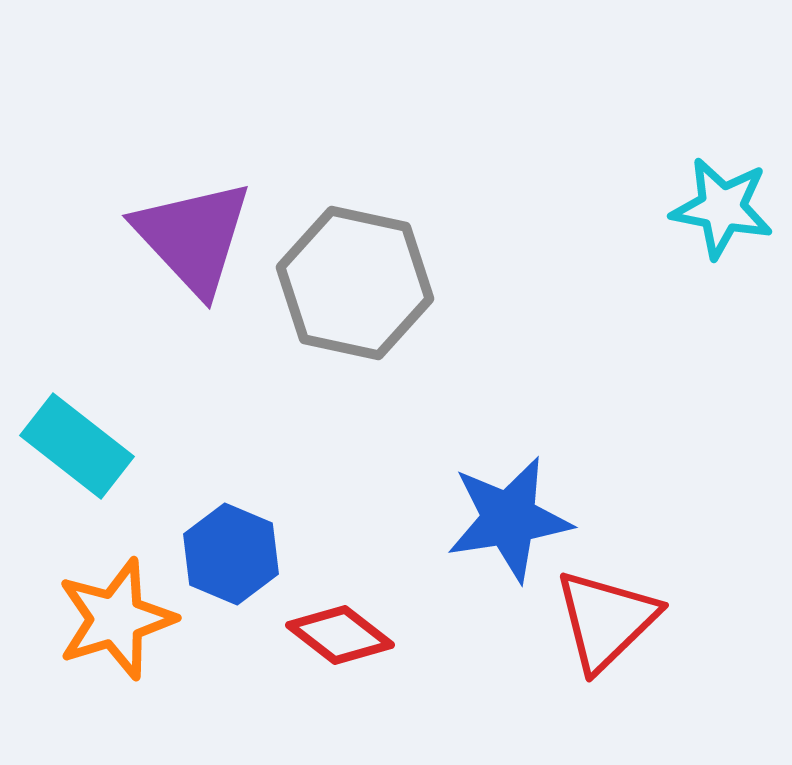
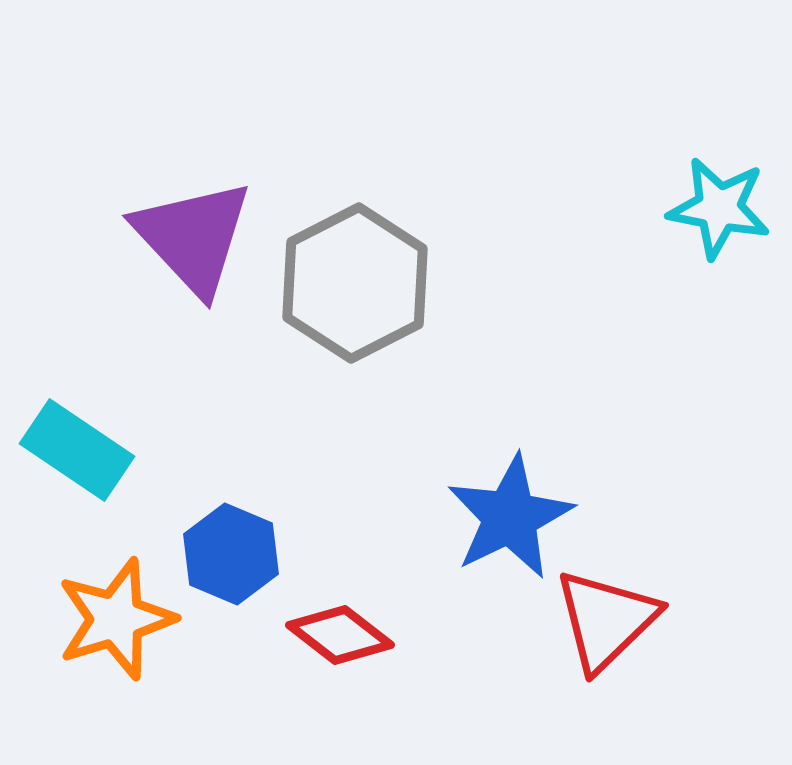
cyan star: moved 3 px left
gray hexagon: rotated 21 degrees clockwise
cyan rectangle: moved 4 px down; rotated 4 degrees counterclockwise
blue star: moved 1 px right, 2 px up; rotated 17 degrees counterclockwise
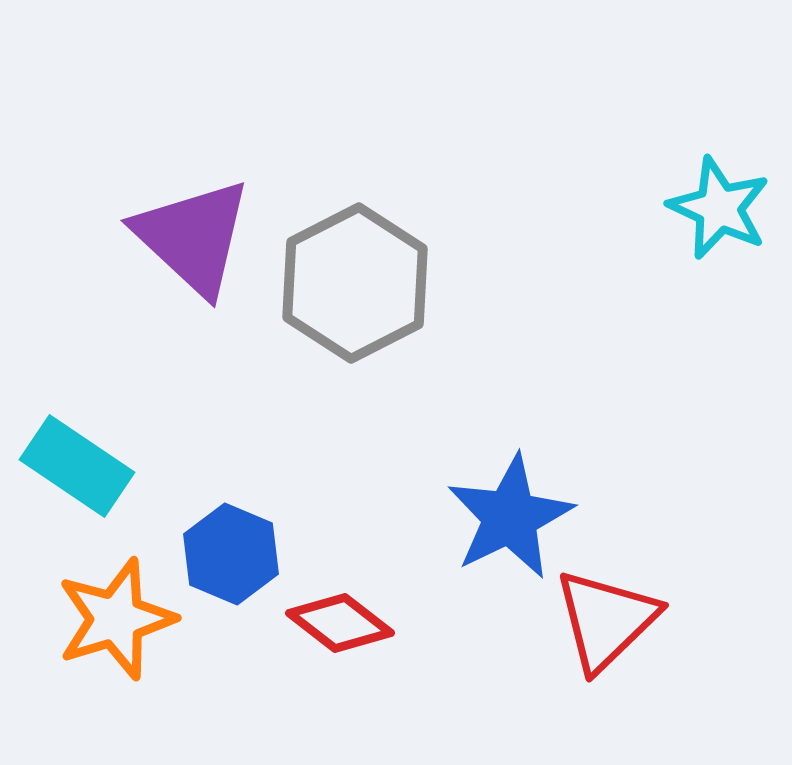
cyan star: rotated 14 degrees clockwise
purple triangle: rotated 4 degrees counterclockwise
cyan rectangle: moved 16 px down
red diamond: moved 12 px up
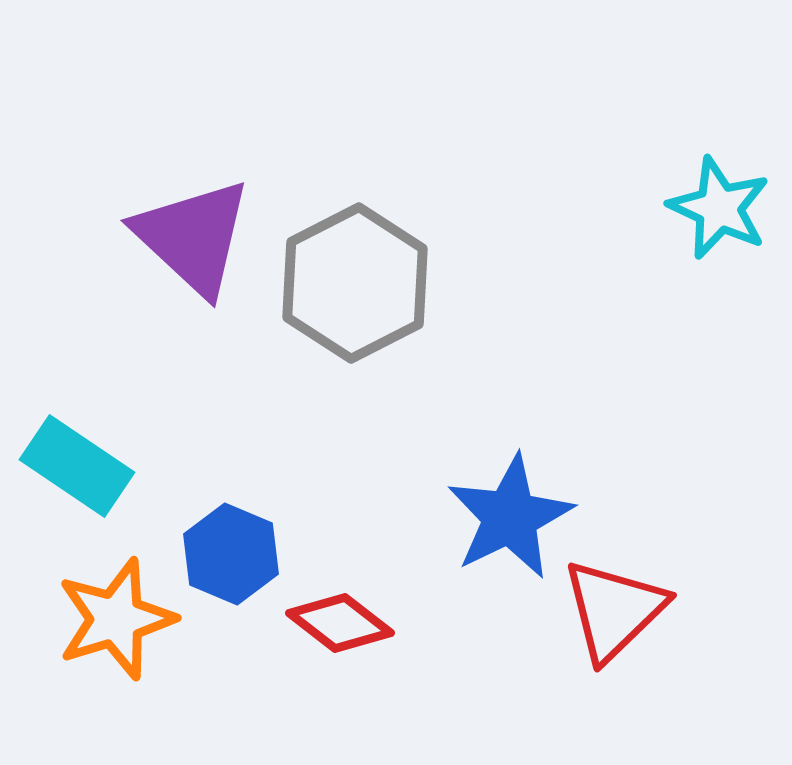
red triangle: moved 8 px right, 10 px up
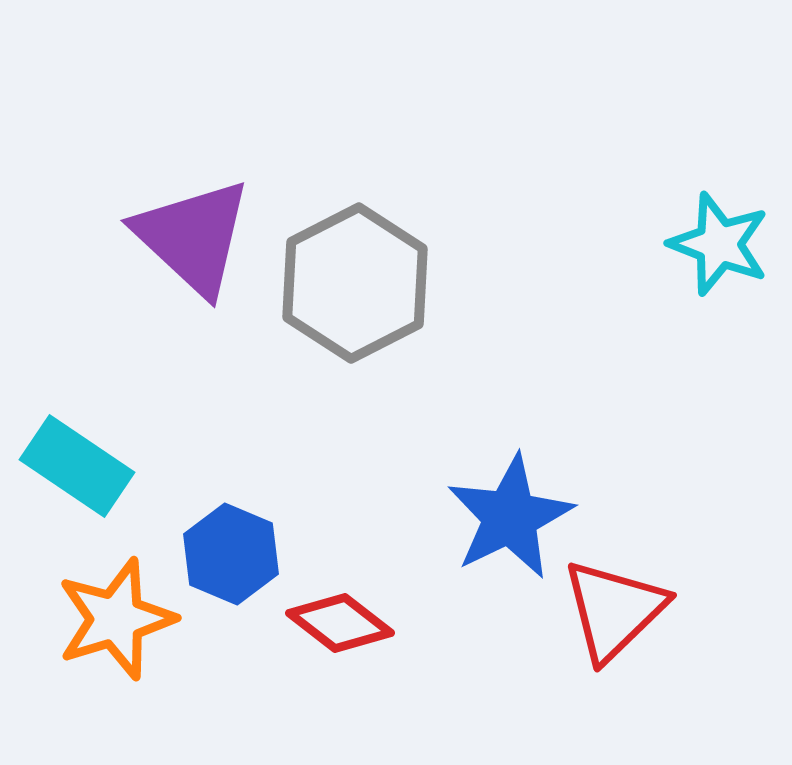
cyan star: moved 36 px down; rotated 4 degrees counterclockwise
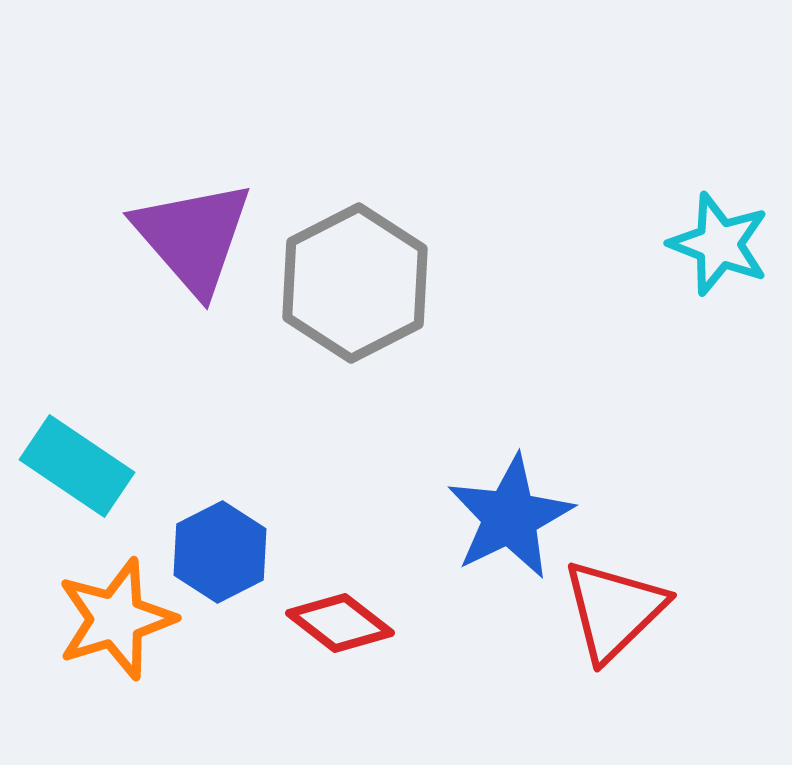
purple triangle: rotated 6 degrees clockwise
blue hexagon: moved 11 px left, 2 px up; rotated 10 degrees clockwise
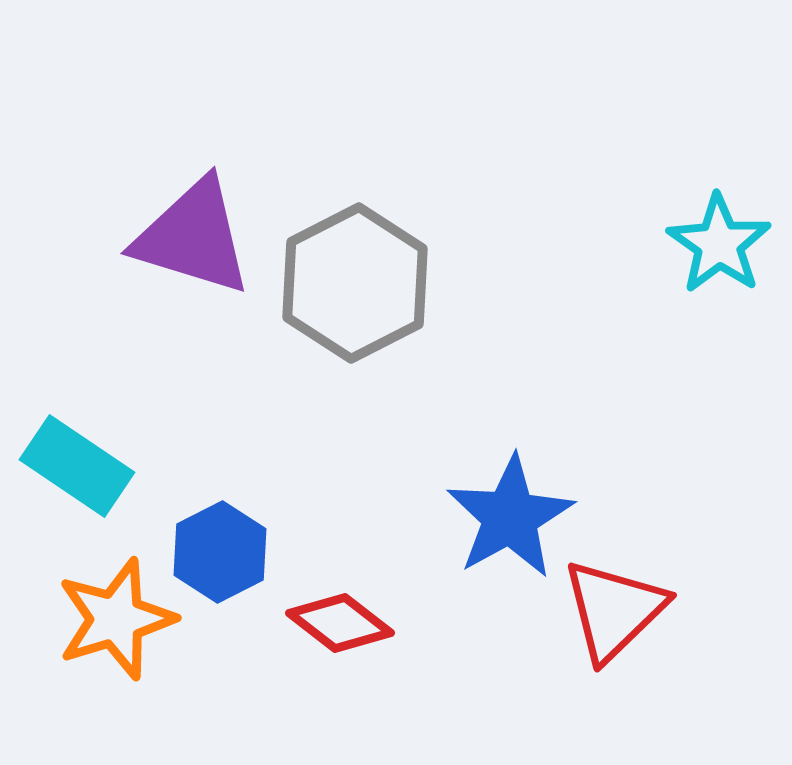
purple triangle: rotated 32 degrees counterclockwise
cyan star: rotated 14 degrees clockwise
blue star: rotated 3 degrees counterclockwise
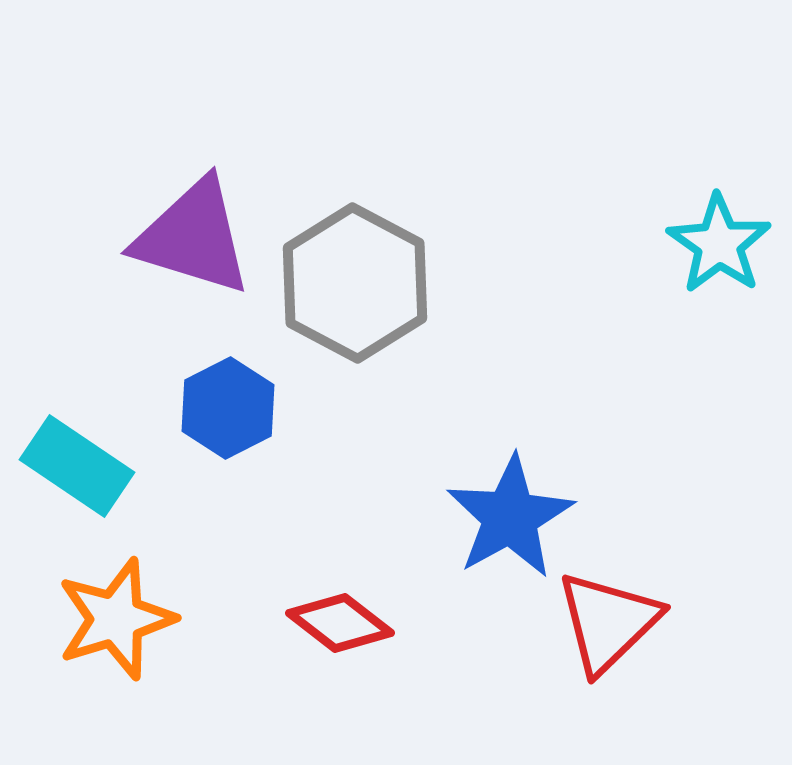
gray hexagon: rotated 5 degrees counterclockwise
blue hexagon: moved 8 px right, 144 px up
red triangle: moved 6 px left, 12 px down
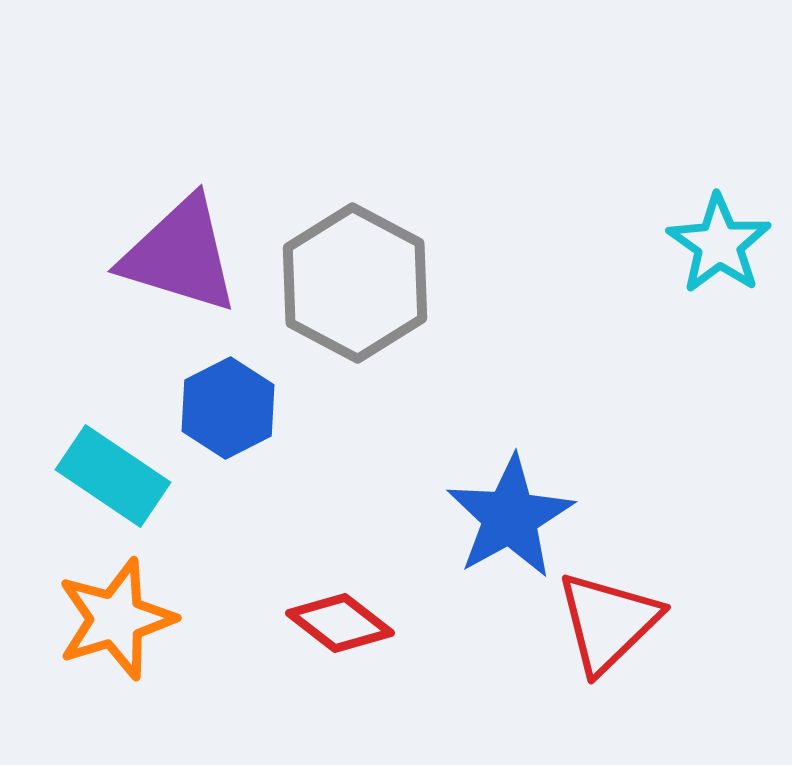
purple triangle: moved 13 px left, 18 px down
cyan rectangle: moved 36 px right, 10 px down
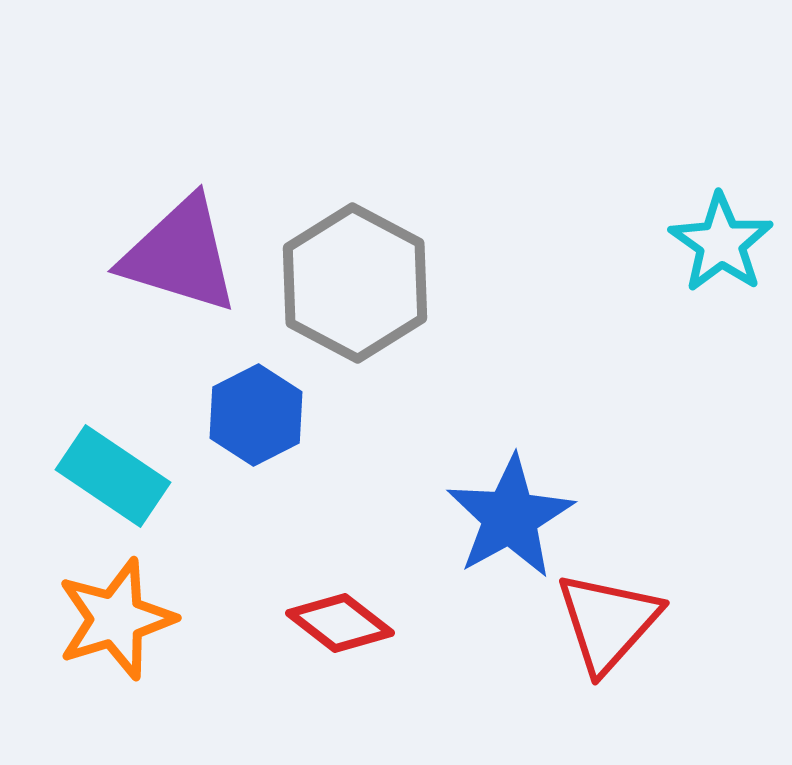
cyan star: moved 2 px right, 1 px up
blue hexagon: moved 28 px right, 7 px down
red triangle: rotated 4 degrees counterclockwise
